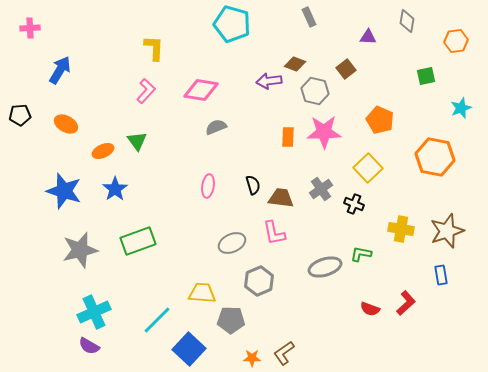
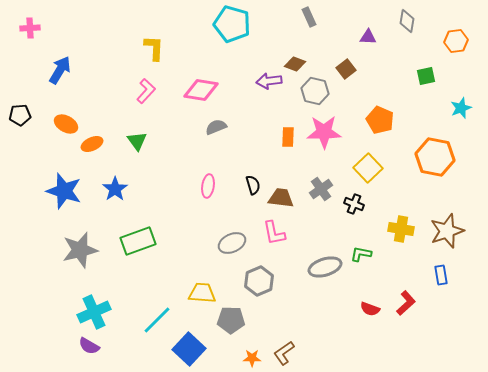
orange ellipse at (103, 151): moved 11 px left, 7 px up
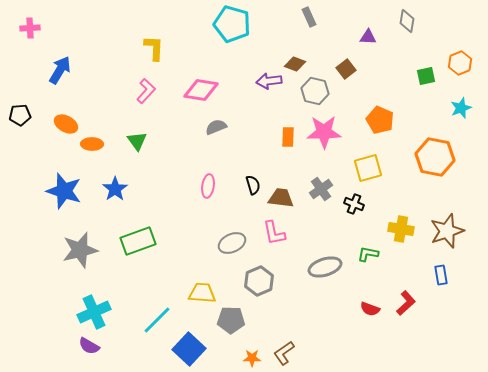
orange hexagon at (456, 41): moved 4 px right, 22 px down; rotated 15 degrees counterclockwise
orange ellipse at (92, 144): rotated 25 degrees clockwise
yellow square at (368, 168): rotated 28 degrees clockwise
green L-shape at (361, 254): moved 7 px right
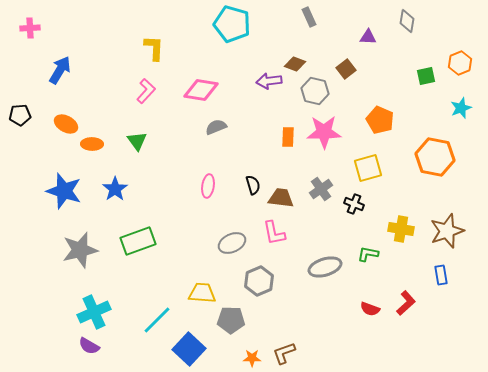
brown L-shape at (284, 353): rotated 15 degrees clockwise
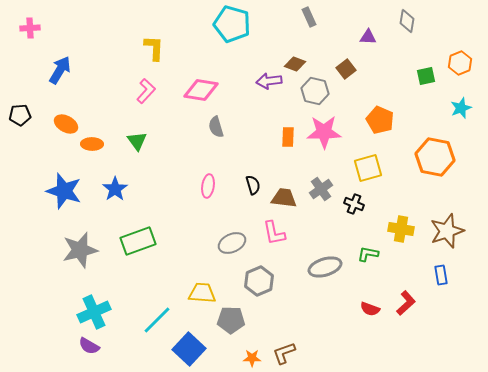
gray semicircle at (216, 127): rotated 85 degrees counterclockwise
brown trapezoid at (281, 198): moved 3 px right
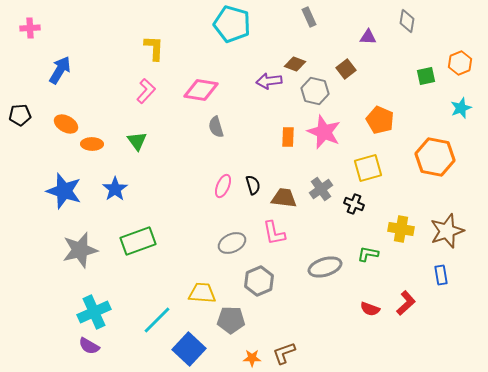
pink star at (324, 132): rotated 24 degrees clockwise
pink ellipse at (208, 186): moved 15 px right; rotated 15 degrees clockwise
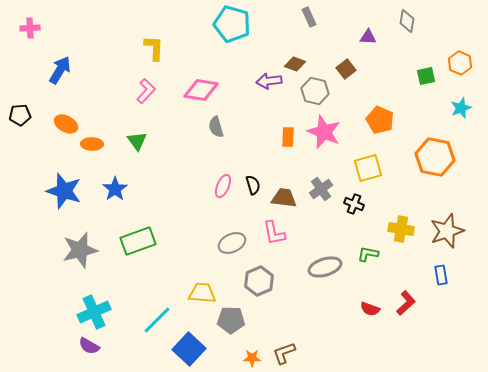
orange hexagon at (460, 63): rotated 15 degrees counterclockwise
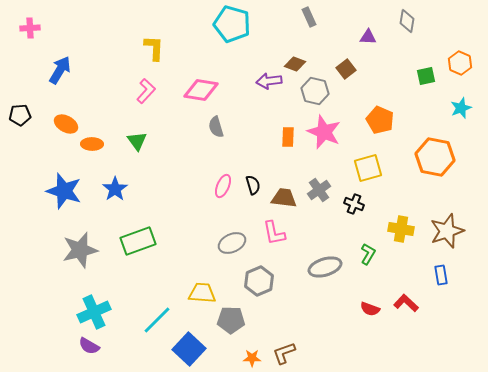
gray cross at (321, 189): moved 2 px left, 1 px down
green L-shape at (368, 254): rotated 110 degrees clockwise
red L-shape at (406, 303): rotated 95 degrees counterclockwise
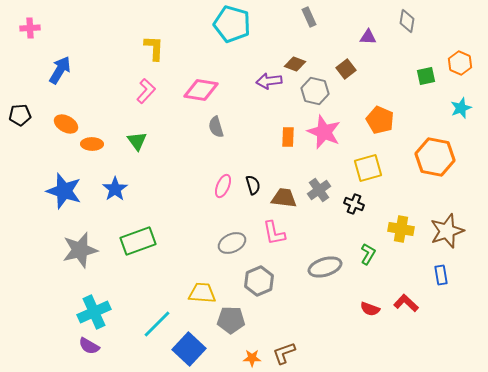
cyan line at (157, 320): moved 4 px down
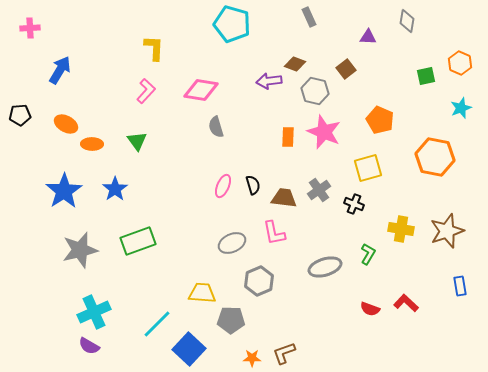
blue star at (64, 191): rotated 21 degrees clockwise
blue rectangle at (441, 275): moved 19 px right, 11 px down
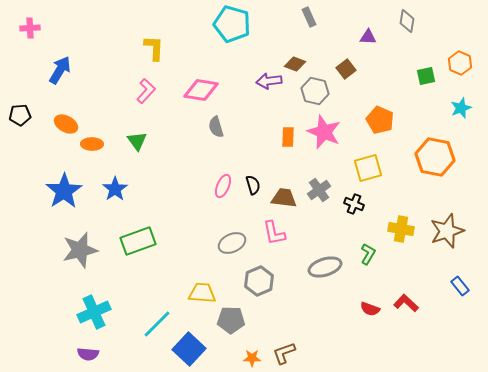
blue rectangle at (460, 286): rotated 30 degrees counterclockwise
purple semicircle at (89, 346): moved 1 px left, 8 px down; rotated 25 degrees counterclockwise
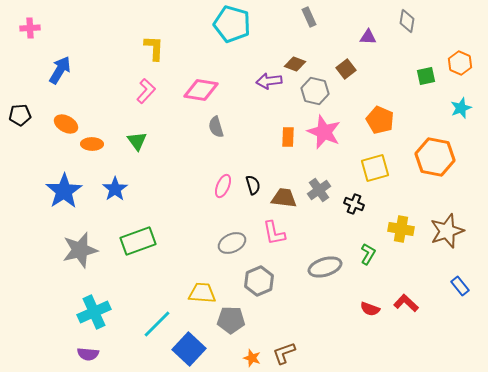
yellow square at (368, 168): moved 7 px right
orange star at (252, 358): rotated 18 degrees clockwise
